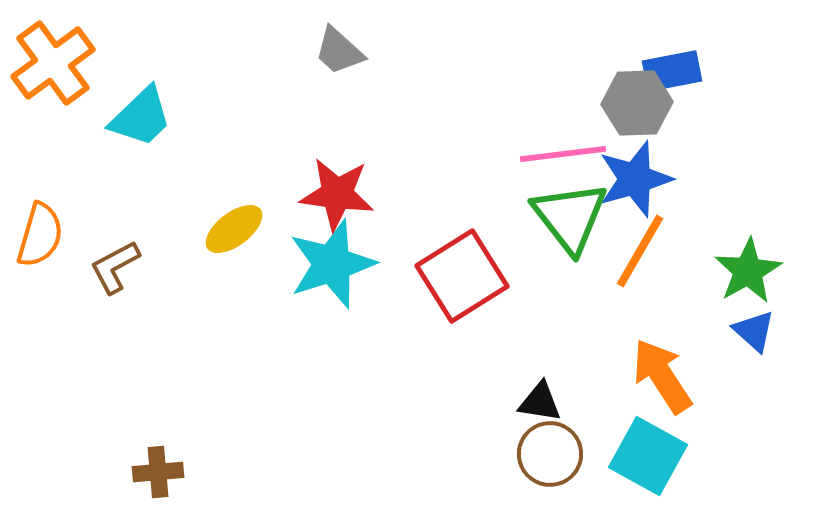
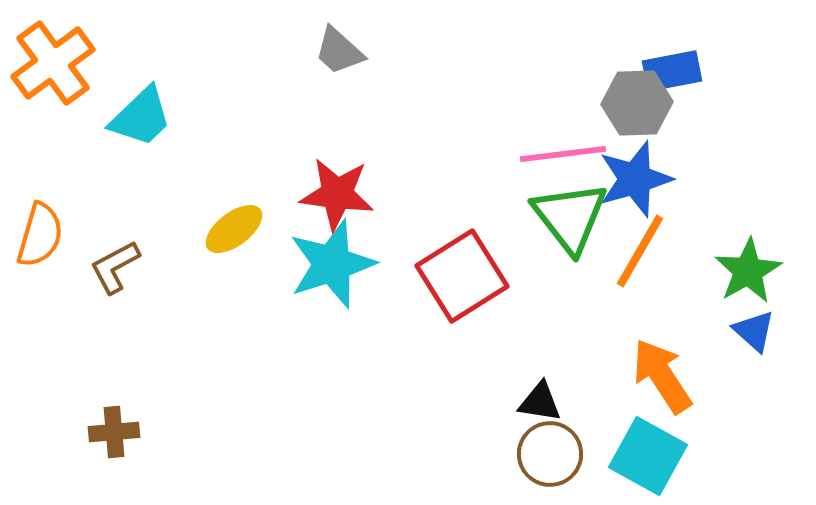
brown cross: moved 44 px left, 40 px up
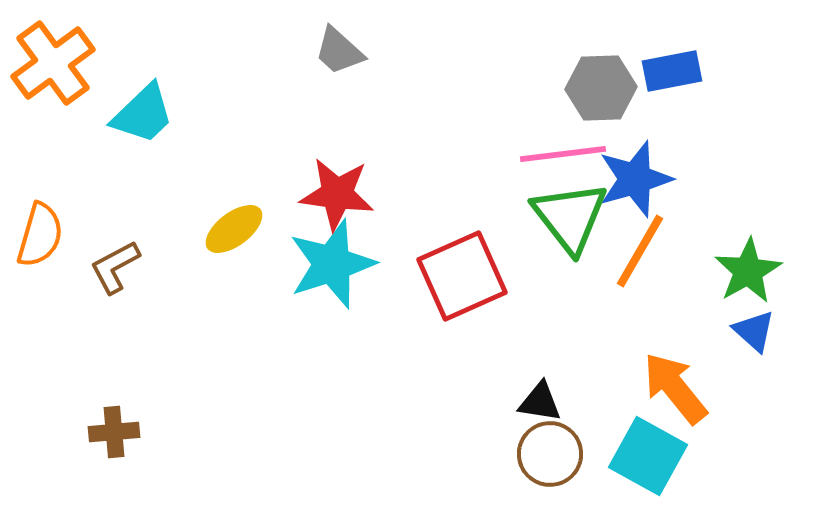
gray hexagon: moved 36 px left, 15 px up
cyan trapezoid: moved 2 px right, 3 px up
red square: rotated 8 degrees clockwise
orange arrow: moved 13 px right, 12 px down; rotated 6 degrees counterclockwise
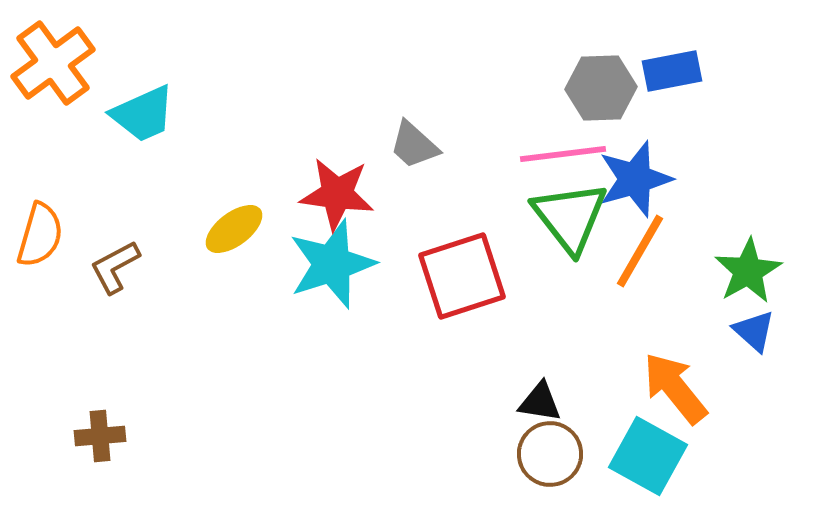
gray trapezoid: moved 75 px right, 94 px down
cyan trapezoid: rotated 20 degrees clockwise
red square: rotated 6 degrees clockwise
brown cross: moved 14 px left, 4 px down
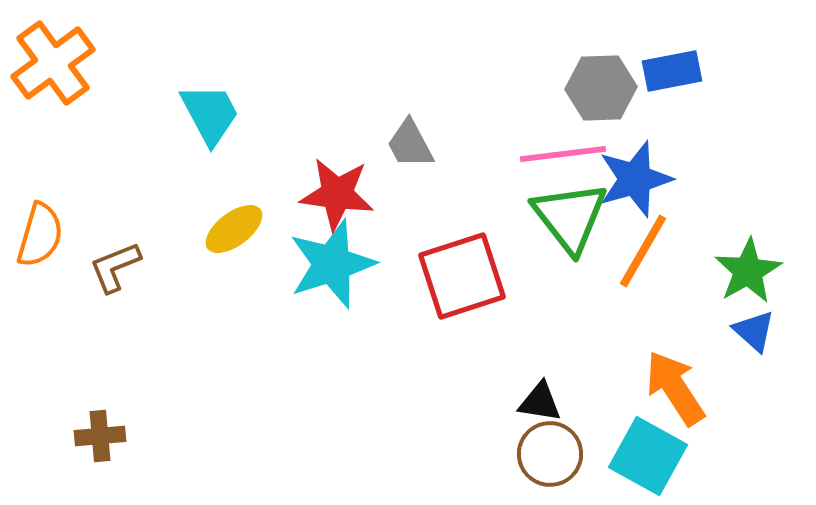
cyan trapezoid: moved 67 px right; rotated 94 degrees counterclockwise
gray trapezoid: moved 4 px left, 1 px up; rotated 20 degrees clockwise
orange line: moved 3 px right
brown L-shape: rotated 6 degrees clockwise
orange arrow: rotated 6 degrees clockwise
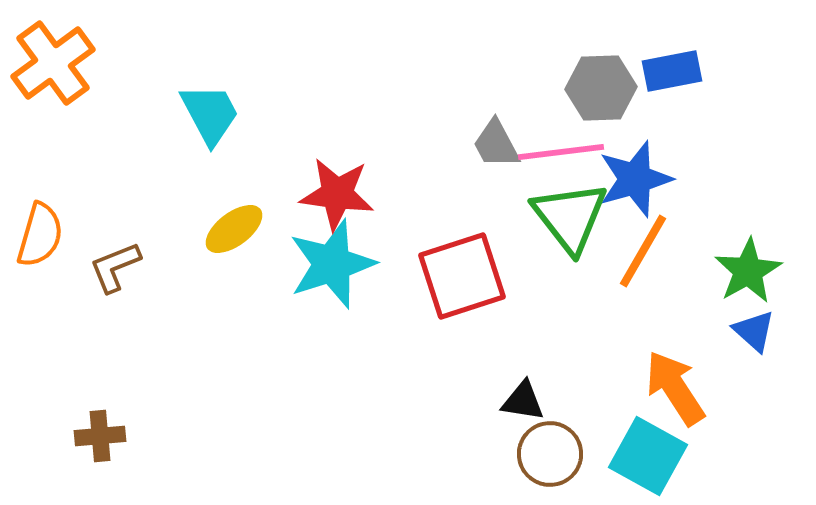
gray trapezoid: moved 86 px right
pink line: moved 2 px left, 2 px up
black triangle: moved 17 px left, 1 px up
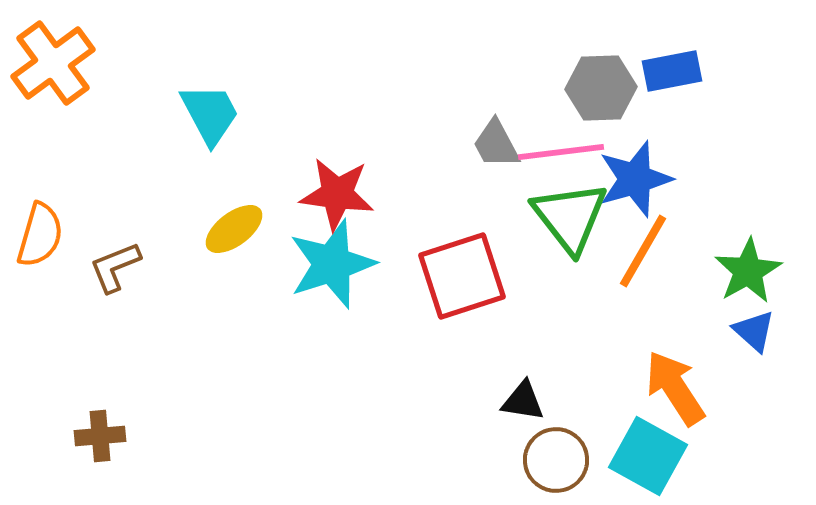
brown circle: moved 6 px right, 6 px down
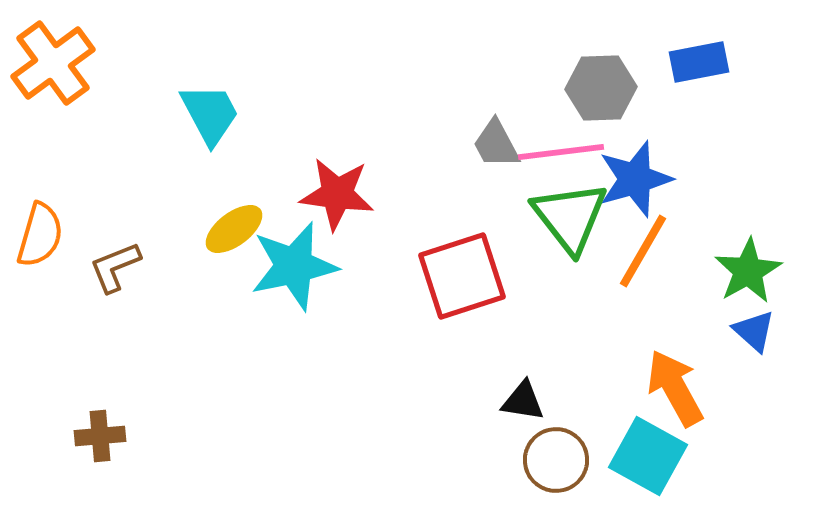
blue rectangle: moved 27 px right, 9 px up
cyan star: moved 38 px left, 2 px down; rotated 6 degrees clockwise
orange arrow: rotated 4 degrees clockwise
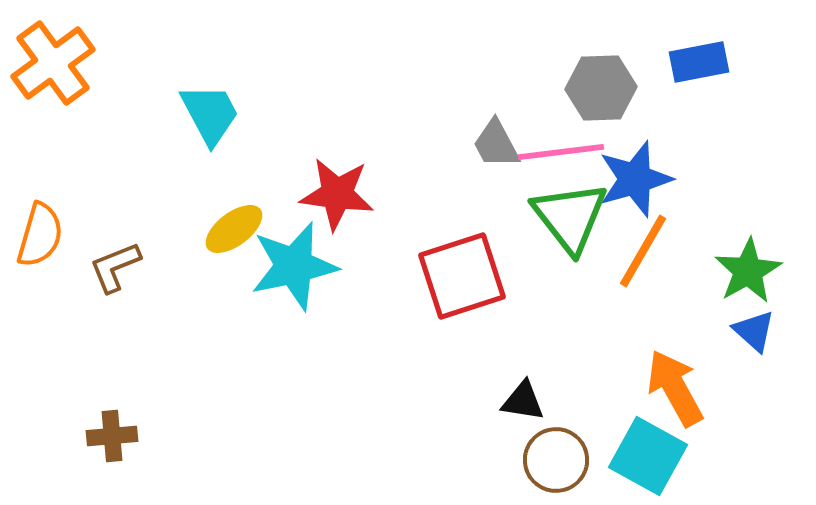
brown cross: moved 12 px right
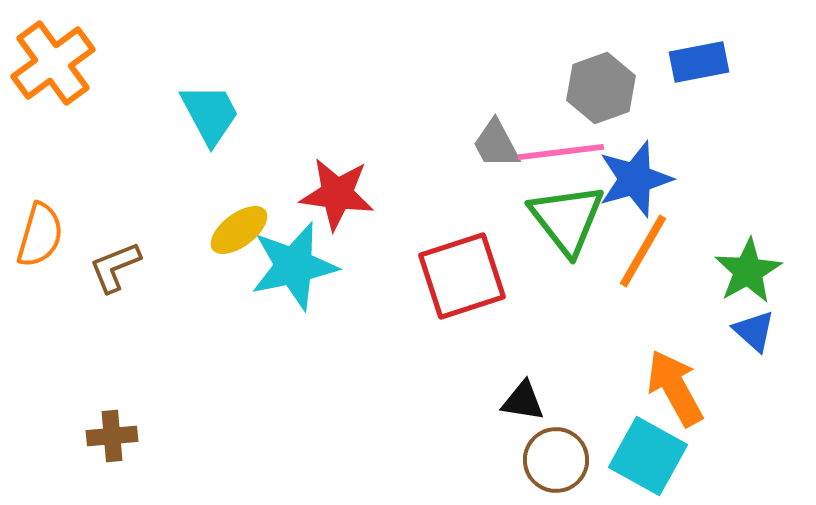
gray hexagon: rotated 18 degrees counterclockwise
green triangle: moved 3 px left, 2 px down
yellow ellipse: moved 5 px right, 1 px down
